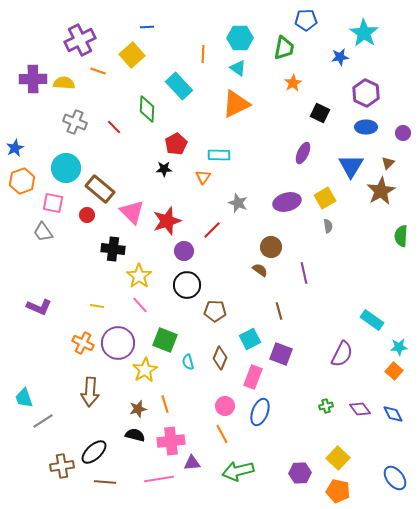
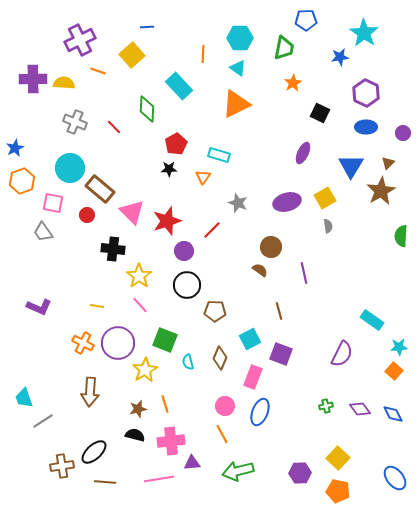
cyan rectangle at (219, 155): rotated 15 degrees clockwise
cyan circle at (66, 168): moved 4 px right
black star at (164, 169): moved 5 px right
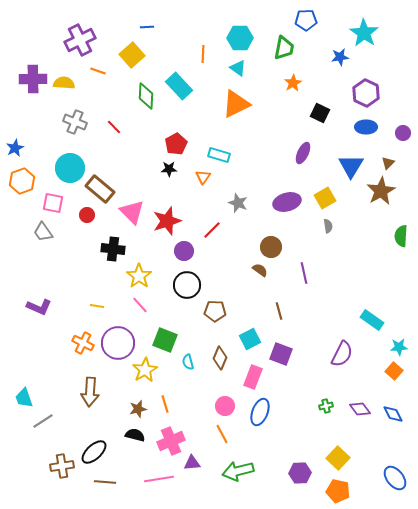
green diamond at (147, 109): moved 1 px left, 13 px up
pink cross at (171, 441): rotated 16 degrees counterclockwise
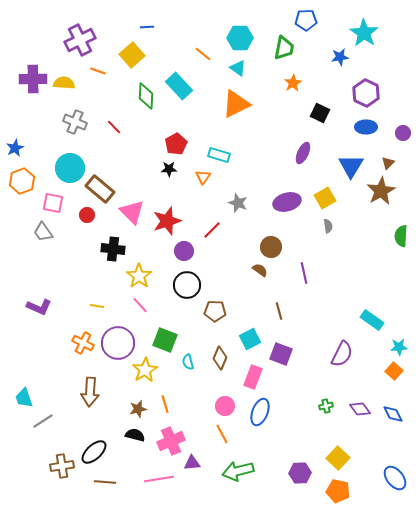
orange line at (203, 54): rotated 54 degrees counterclockwise
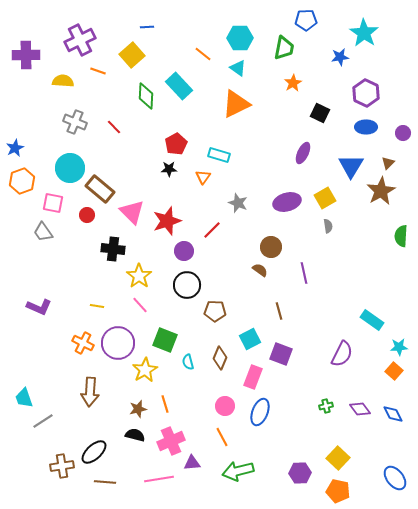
purple cross at (33, 79): moved 7 px left, 24 px up
yellow semicircle at (64, 83): moved 1 px left, 2 px up
orange line at (222, 434): moved 3 px down
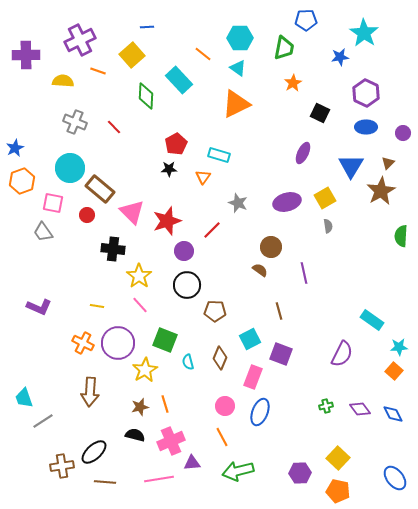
cyan rectangle at (179, 86): moved 6 px up
brown star at (138, 409): moved 2 px right, 2 px up
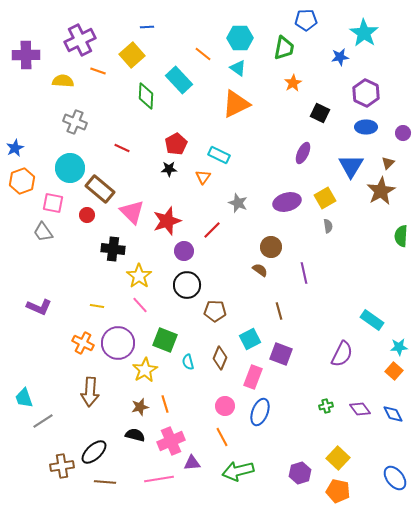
red line at (114, 127): moved 8 px right, 21 px down; rotated 21 degrees counterclockwise
cyan rectangle at (219, 155): rotated 10 degrees clockwise
purple hexagon at (300, 473): rotated 15 degrees counterclockwise
